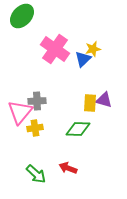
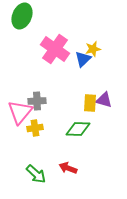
green ellipse: rotated 20 degrees counterclockwise
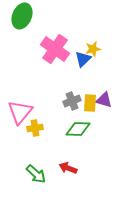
gray cross: moved 35 px right; rotated 18 degrees counterclockwise
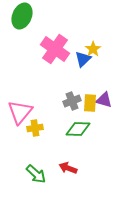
yellow star: rotated 21 degrees counterclockwise
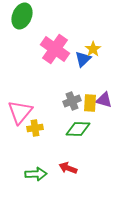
green arrow: rotated 45 degrees counterclockwise
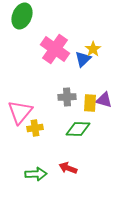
gray cross: moved 5 px left, 4 px up; rotated 18 degrees clockwise
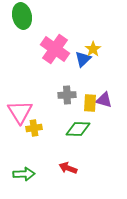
green ellipse: rotated 35 degrees counterclockwise
gray cross: moved 2 px up
pink triangle: rotated 12 degrees counterclockwise
yellow cross: moved 1 px left
green arrow: moved 12 px left
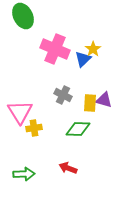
green ellipse: moved 1 px right; rotated 15 degrees counterclockwise
pink cross: rotated 12 degrees counterclockwise
gray cross: moved 4 px left; rotated 30 degrees clockwise
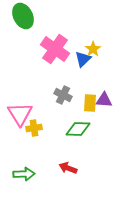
pink cross: rotated 12 degrees clockwise
purple triangle: rotated 12 degrees counterclockwise
pink triangle: moved 2 px down
